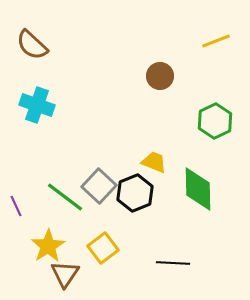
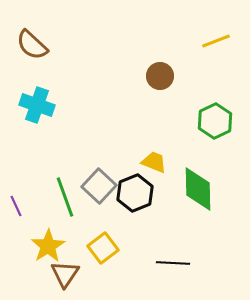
green line: rotated 33 degrees clockwise
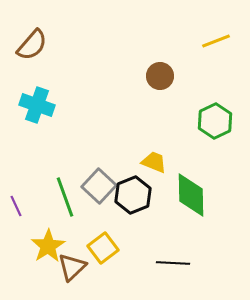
brown semicircle: rotated 92 degrees counterclockwise
green diamond: moved 7 px left, 6 px down
black hexagon: moved 2 px left, 2 px down
brown triangle: moved 7 px right, 7 px up; rotated 12 degrees clockwise
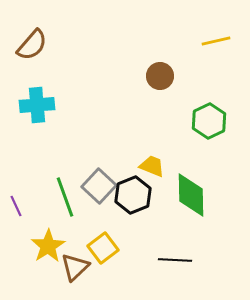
yellow line: rotated 8 degrees clockwise
cyan cross: rotated 24 degrees counterclockwise
green hexagon: moved 6 px left
yellow trapezoid: moved 2 px left, 4 px down
black line: moved 2 px right, 3 px up
brown triangle: moved 3 px right
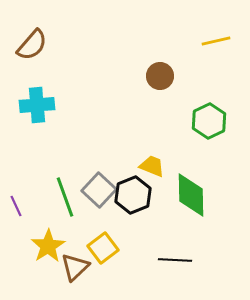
gray square: moved 4 px down
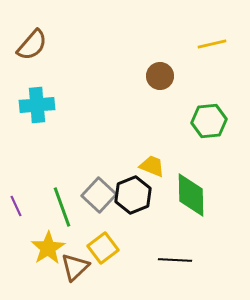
yellow line: moved 4 px left, 3 px down
green hexagon: rotated 20 degrees clockwise
gray square: moved 5 px down
green line: moved 3 px left, 10 px down
yellow star: moved 2 px down
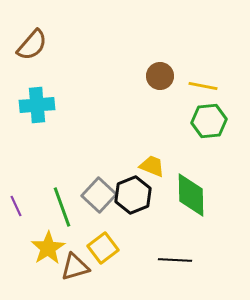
yellow line: moved 9 px left, 42 px down; rotated 24 degrees clockwise
brown triangle: rotated 28 degrees clockwise
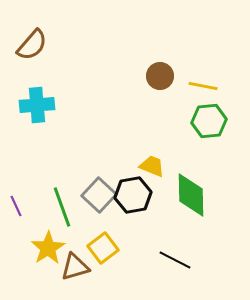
black hexagon: rotated 12 degrees clockwise
black line: rotated 24 degrees clockwise
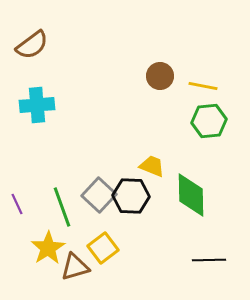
brown semicircle: rotated 12 degrees clockwise
black hexagon: moved 2 px left, 1 px down; rotated 12 degrees clockwise
purple line: moved 1 px right, 2 px up
black line: moved 34 px right; rotated 28 degrees counterclockwise
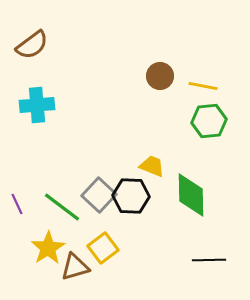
green line: rotated 33 degrees counterclockwise
